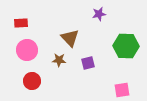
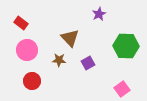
purple star: rotated 16 degrees counterclockwise
red rectangle: rotated 40 degrees clockwise
purple square: rotated 16 degrees counterclockwise
pink square: moved 1 px up; rotated 28 degrees counterclockwise
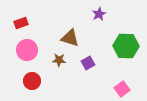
red rectangle: rotated 56 degrees counterclockwise
brown triangle: rotated 30 degrees counterclockwise
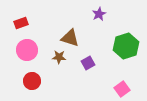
green hexagon: rotated 20 degrees counterclockwise
brown star: moved 3 px up
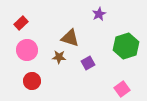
red rectangle: rotated 24 degrees counterclockwise
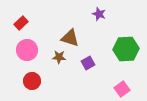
purple star: rotated 24 degrees counterclockwise
green hexagon: moved 3 px down; rotated 15 degrees clockwise
